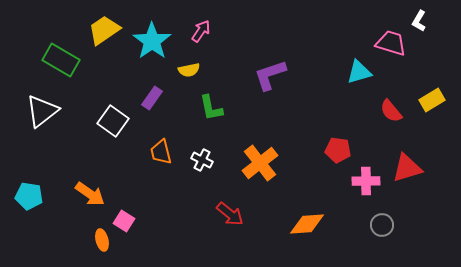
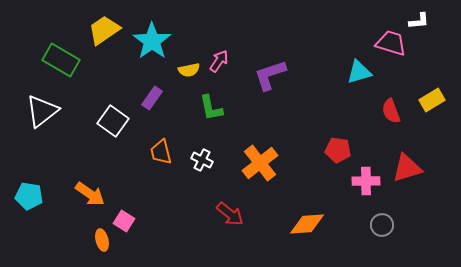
white L-shape: rotated 125 degrees counterclockwise
pink arrow: moved 18 px right, 30 px down
red semicircle: rotated 20 degrees clockwise
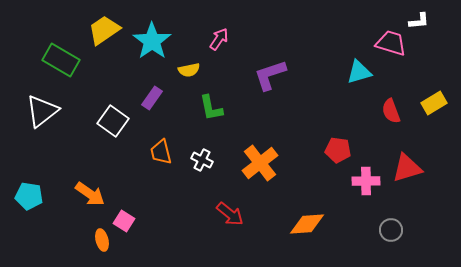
pink arrow: moved 22 px up
yellow rectangle: moved 2 px right, 3 px down
gray circle: moved 9 px right, 5 px down
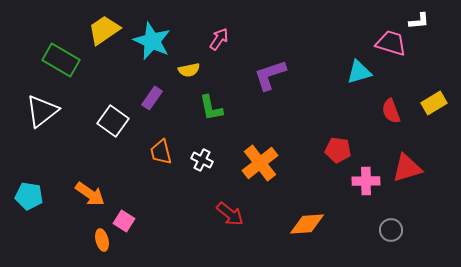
cyan star: rotated 12 degrees counterclockwise
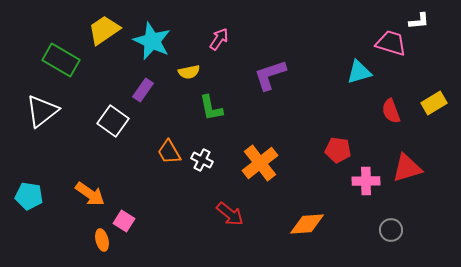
yellow semicircle: moved 2 px down
purple rectangle: moved 9 px left, 8 px up
orange trapezoid: moved 8 px right; rotated 16 degrees counterclockwise
